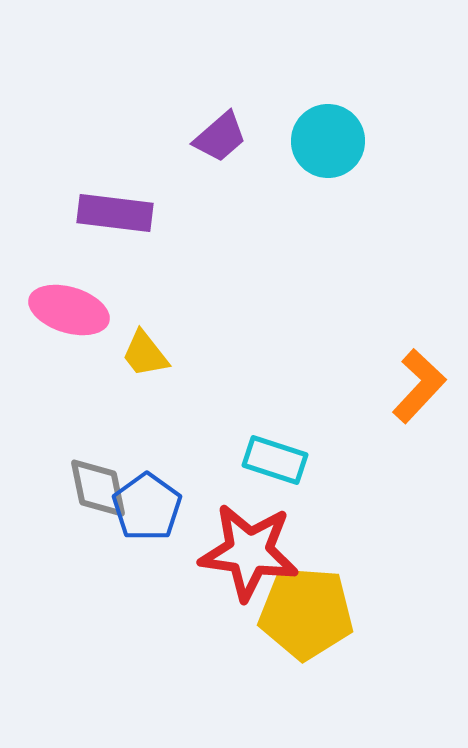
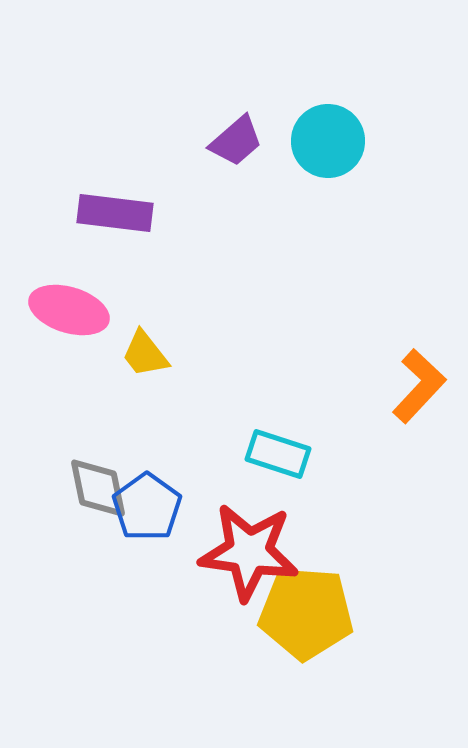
purple trapezoid: moved 16 px right, 4 px down
cyan rectangle: moved 3 px right, 6 px up
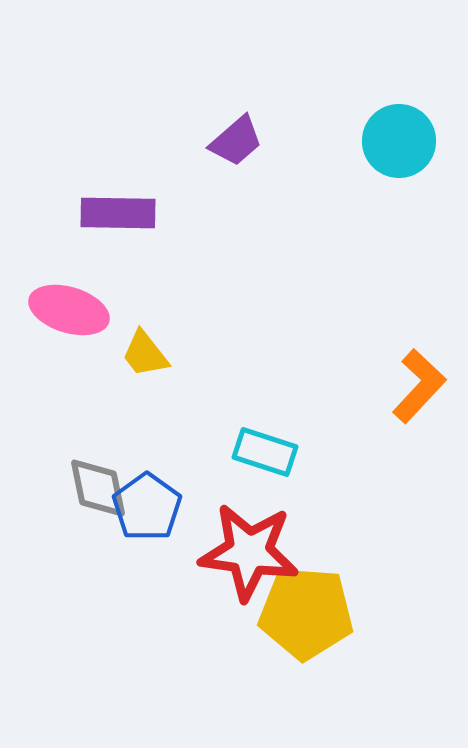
cyan circle: moved 71 px right
purple rectangle: moved 3 px right; rotated 6 degrees counterclockwise
cyan rectangle: moved 13 px left, 2 px up
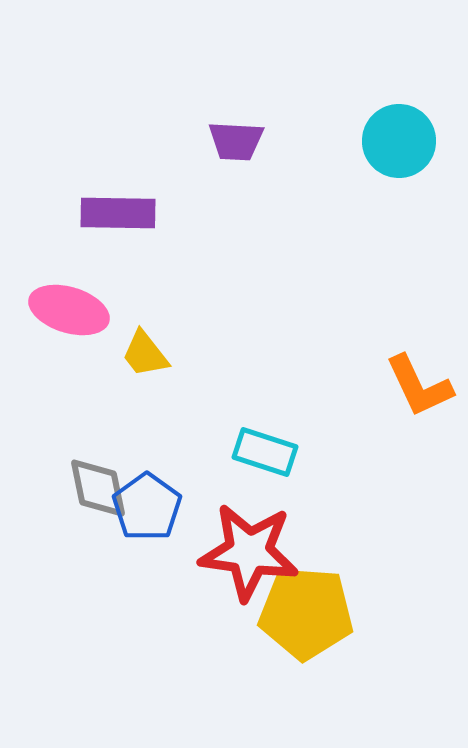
purple trapezoid: rotated 44 degrees clockwise
orange L-shape: rotated 112 degrees clockwise
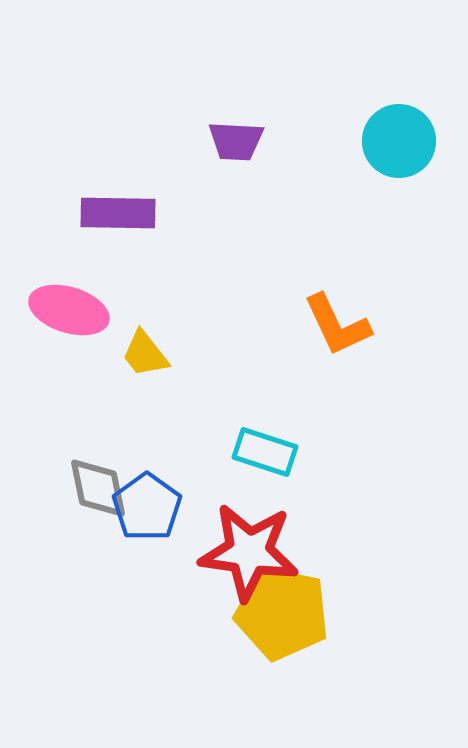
orange L-shape: moved 82 px left, 61 px up
yellow pentagon: moved 24 px left; rotated 8 degrees clockwise
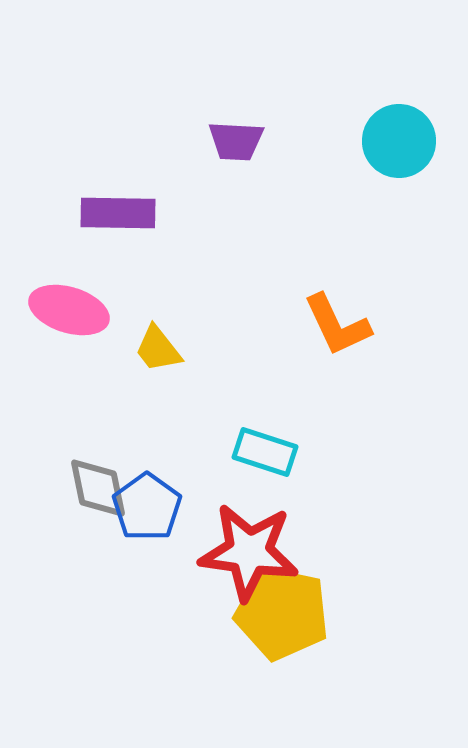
yellow trapezoid: moved 13 px right, 5 px up
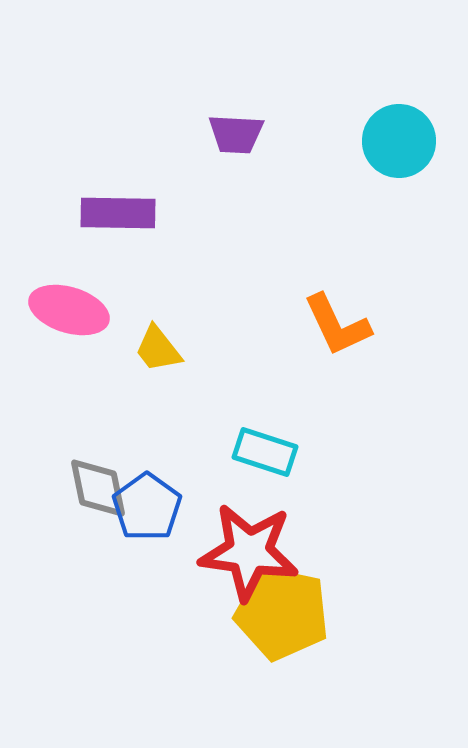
purple trapezoid: moved 7 px up
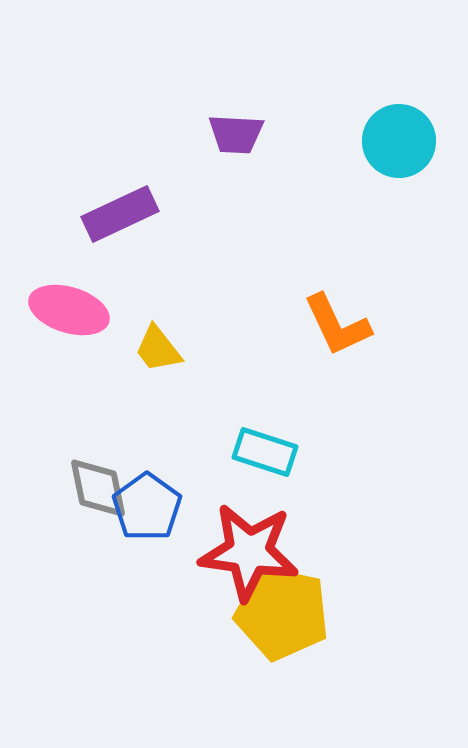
purple rectangle: moved 2 px right, 1 px down; rotated 26 degrees counterclockwise
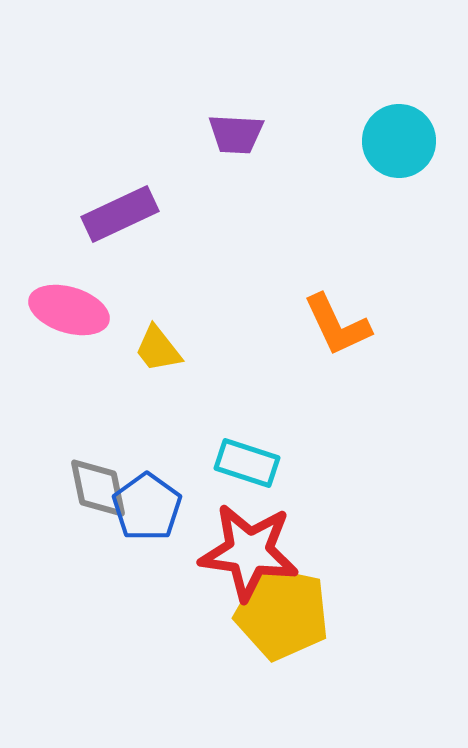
cyan rectangle: moved 18 px left, 11 px down
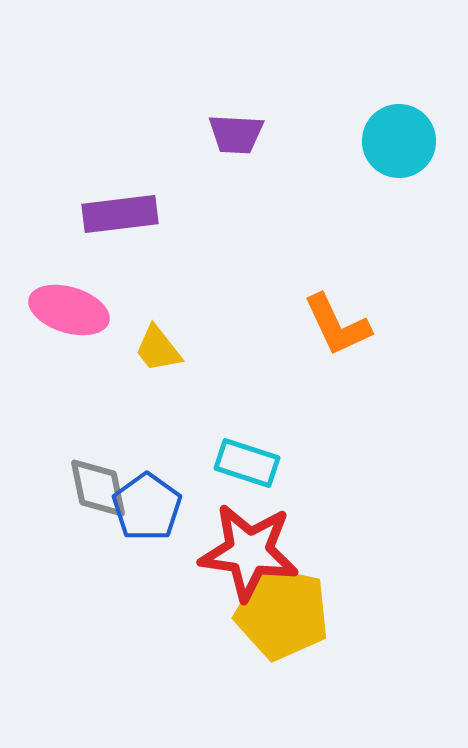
purple rectangle: rotated 18 degrees clockwise
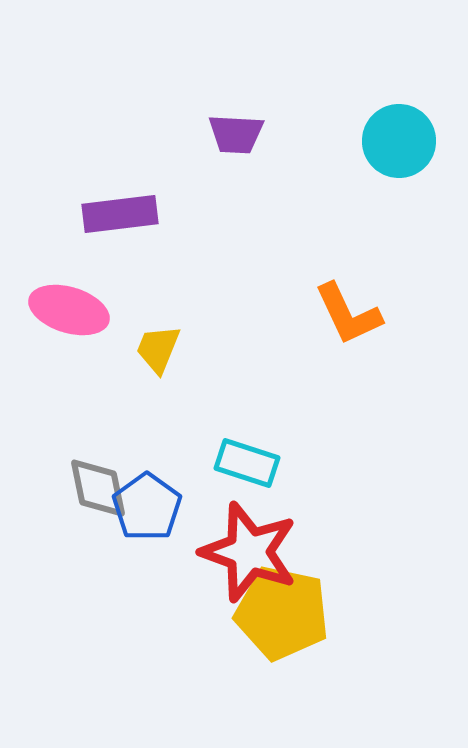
orange L-shape: moved 11 px right, 11 px up
yellow trapezoid: rotated 60 degrees clockwise
red star: rotated 12 degrees clockwise
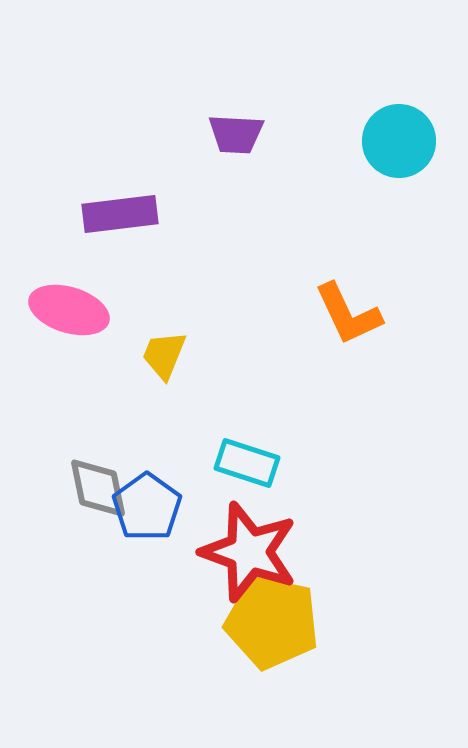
yellow trapezoid: moved 6 px right, 6 px down
yellow pentagon: moved 10 px left, 9 px down
